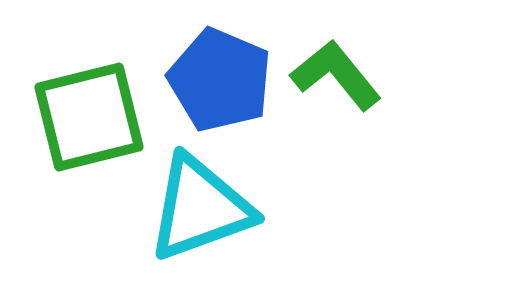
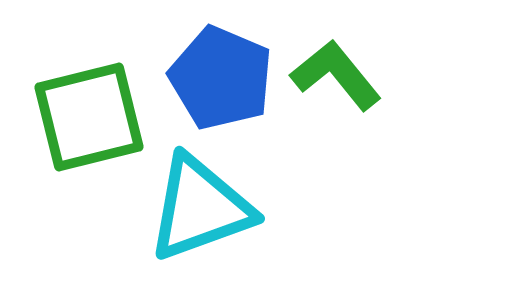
blue pentagon: moved 1 px right, 2 px up
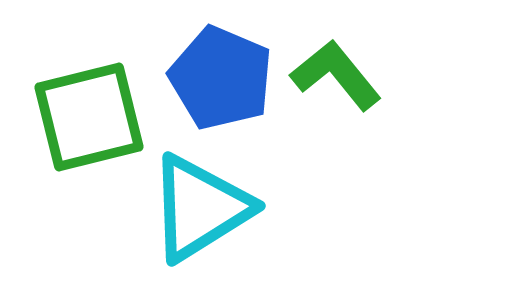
cyan triangle: rotated 12 degrees counterclockwise
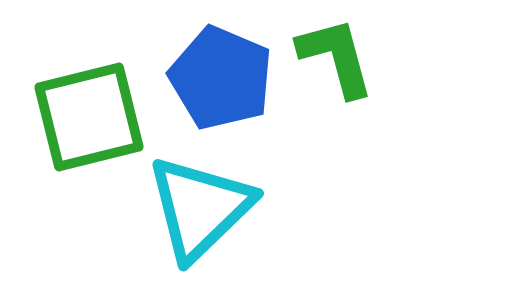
green L-shape: moved 18 px up; rotated 24 degrees clockwise
cyan triangle: rotated 12 degrees counterclockwise
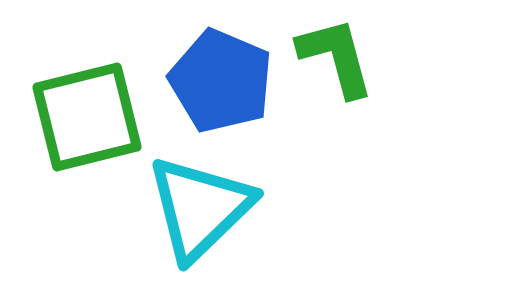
blue pentagon: moved 3 px down
green square: moved 2 px left
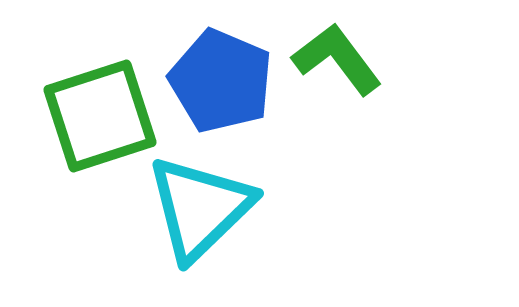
green L-shape: moved 1 px right, 2 px down; rotated 22 degrees counterclockwise
green square: moved 13 px right, 1 px up; rotated 4 degrees counterclockwise
